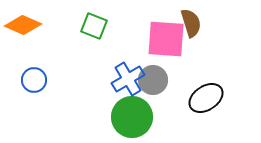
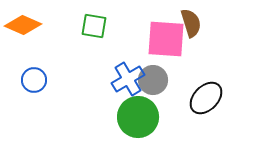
green square: rotated 12 degrees counterclockwise
black ellipse: rotated 12 degrees counterclockwise
green circle: moved 6 px right
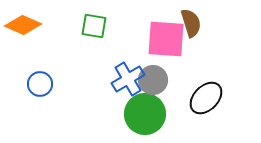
blue circle: moved 6 px right, 4 px down
green circle: moved 7 px right, 3 px up
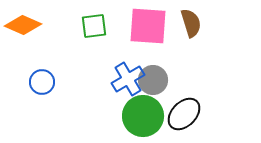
green square: rotated 16 degrees counterclockwise
pink square: moved 18 px left, 13 px up
blue circle: moved 2 px right, 2 px up
black ellipse: moved 22 px left, 16 px down
green circle: moved 2 px left, 2 px down
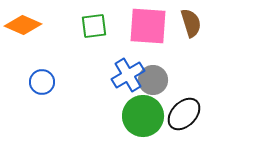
blue cross: moved 4 px up
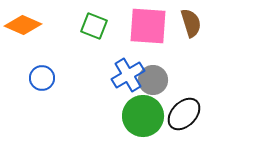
green square: rotated 28 degrees clockwise
blue circle: moved 4 px up
